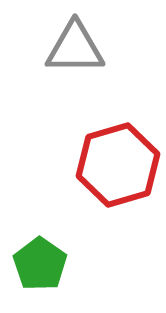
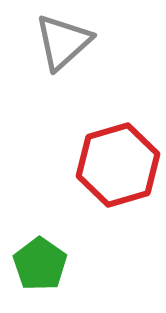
gray triangle: moved 12 px left, 6 px up; rotated 42 degrees counterclockwise
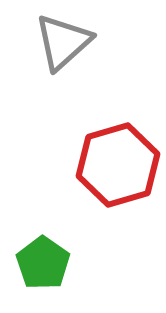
green pentagon: moved 3 px right, 1 px up
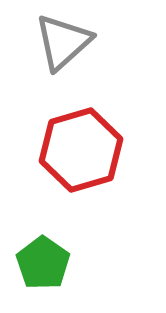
red hexagon: moved 37 px left, 15 px up
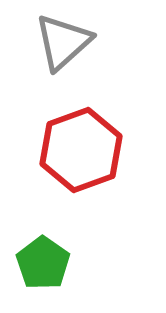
red hexagon: rotated 4 degrees counterclockwise
